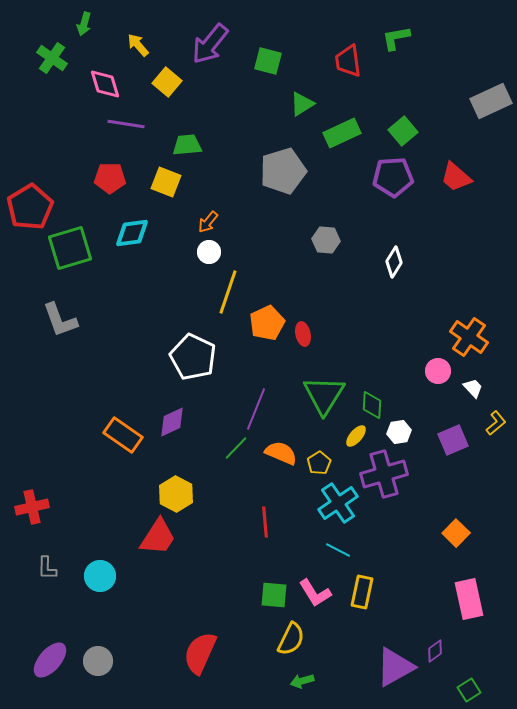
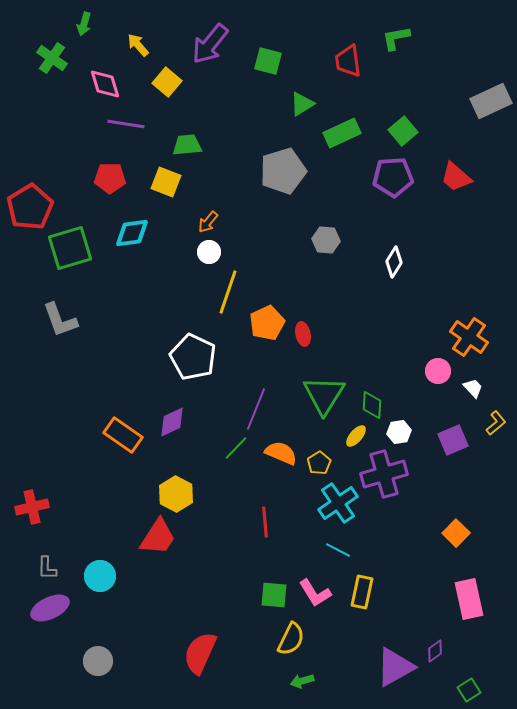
purple ellipse at (50, 660): moved 52 px up; rotated 24 degrees clockwise
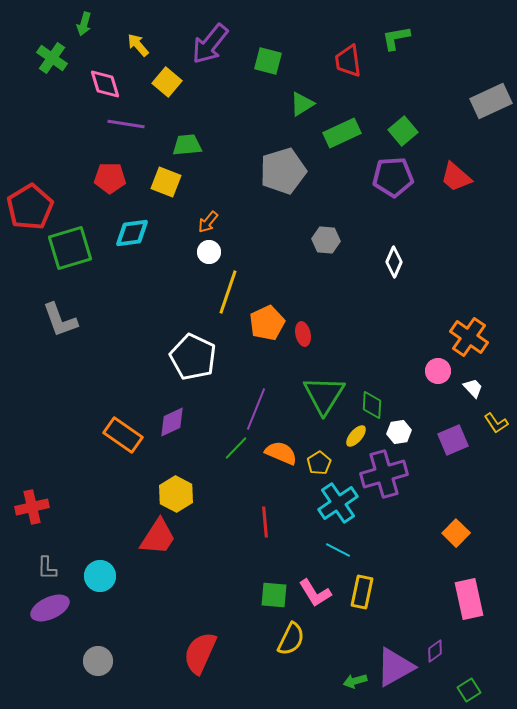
white diamond at (394, 262): rotated 8 degrees counterclockwise
yellow L-shape at (496, 423): rotated 95 degrees clockwise
green arrow at (302, 681): moved 53 px right
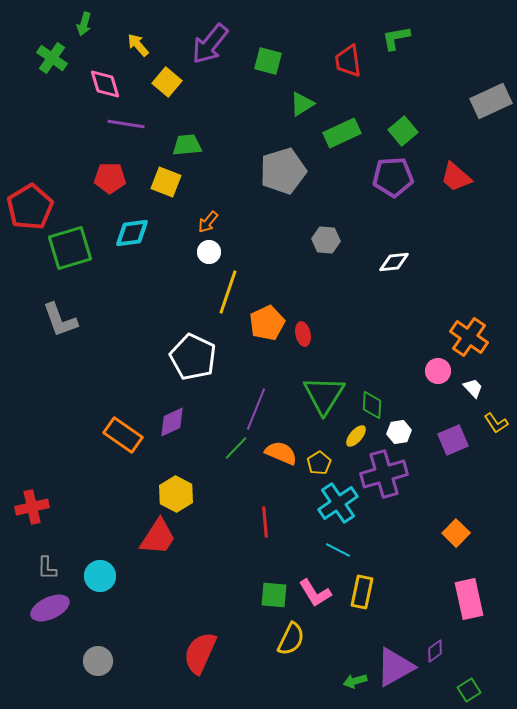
white diamond at (394, 262): rotated 60 degrees clockwise
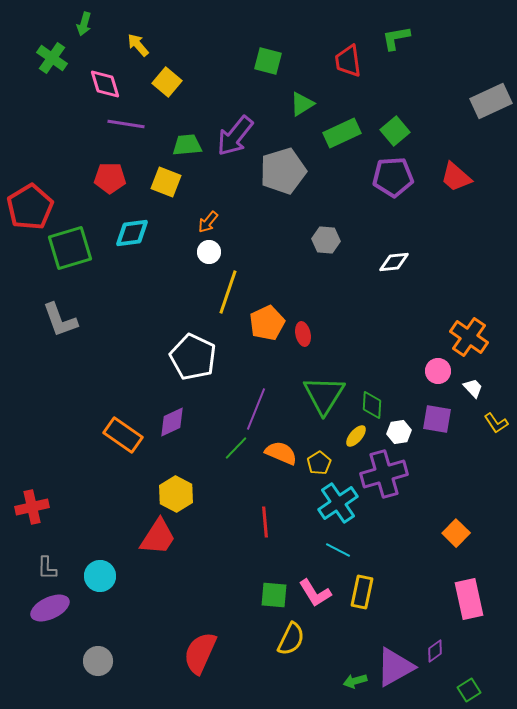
purple arrow at (210, 44): moved 25 px right, 92 px down
green square at (403, 131): moved 8 px left
purple square at (453, 440): moved 16 px left, 21 px up; rotated 32 degrees clockwise
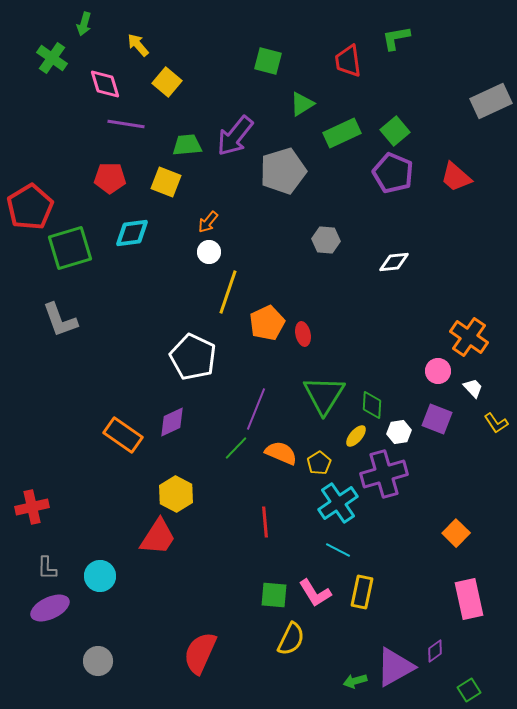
purple pentagon at (393, 177): moved 4 px up; rotated 27 degrees clockwise
purple square at (437, 419): rotated 12 degrees clockwise
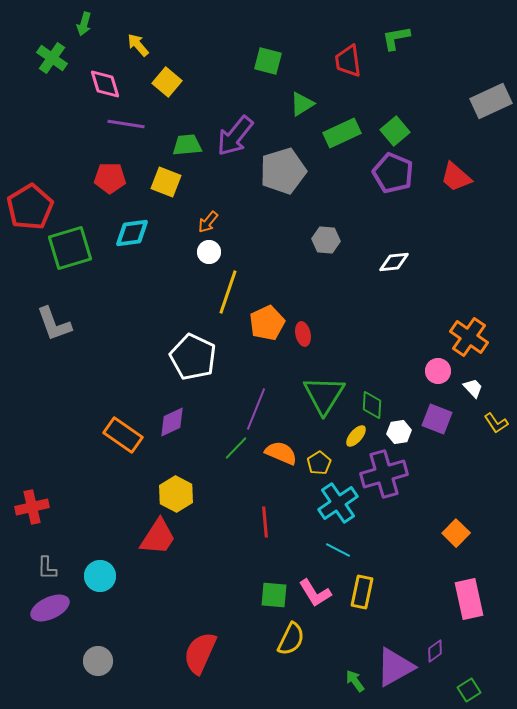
gray L-shape at (60, 320): moved 6 px left, 4 px down
green arrow at (355, 681): rotated 70 degrees clockwise
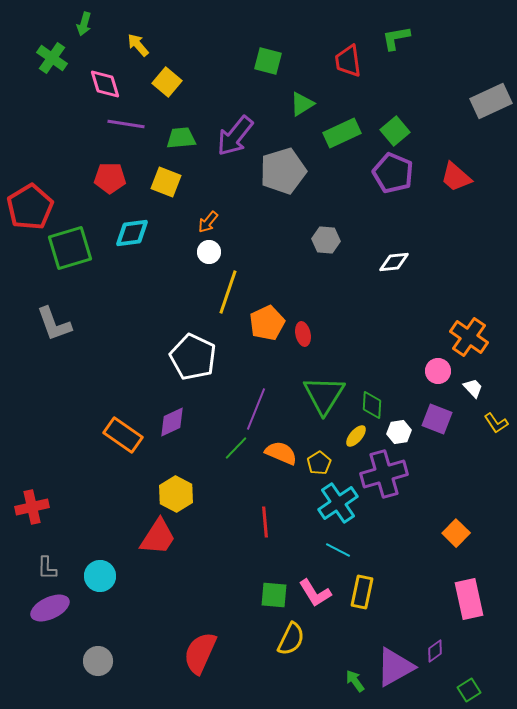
green trapezoid at (187, 145): moved 6 px left, 7 px up
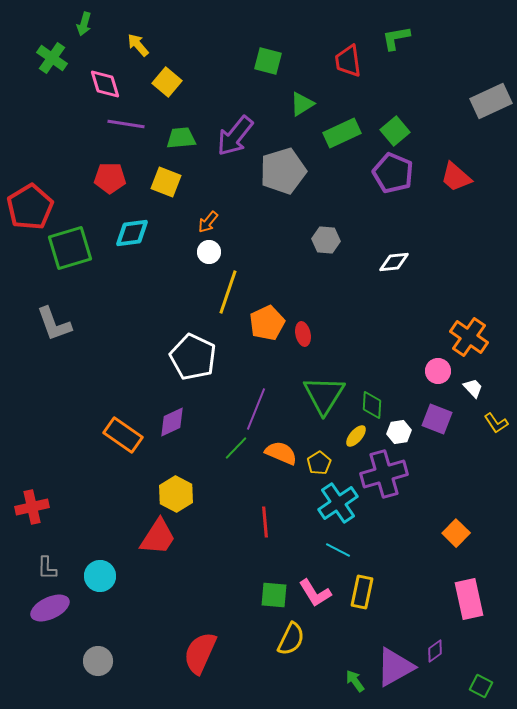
green square at (469, 690): moved 12 px right, 4 px up; rotated 30 degrees counterclockwise
